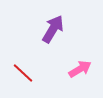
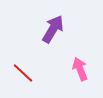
pink arrow: rotated 80 degrees counterclockwise
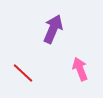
purple arrow: rotated 8 degrees counterclockwise
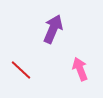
red line: moved 2 px left, 3 px up
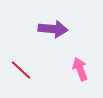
purple arrow: rotated 72 degrees clockwise
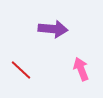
pink arrow: moved 1 px right
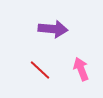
red line: moved 19 px right
